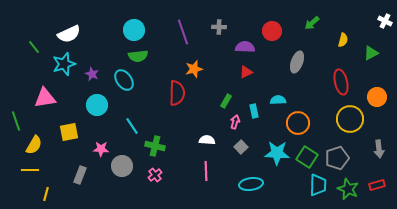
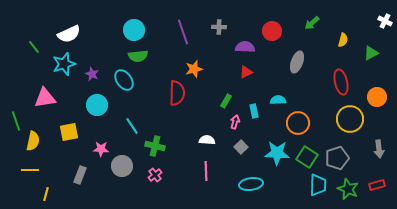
yellow semicircle at (34, 145): moved 1 px left, 4 px up; rotated 18 degrees counterclockwise
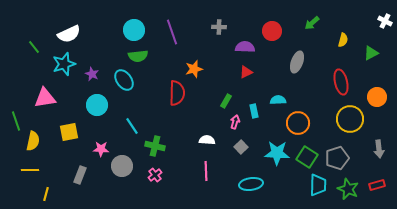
purple line at (183, 32): moved 11 px left
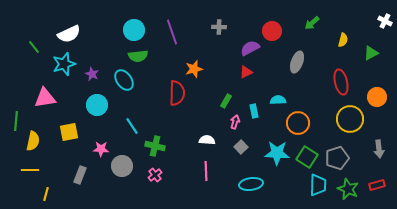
purple semicircle at (245, 47): moved 5 px right, 1 px down; rotated 30 degrees counterclockwise
green line at (16, 121): rotated 24 degrees clockwise
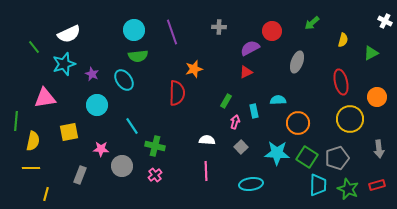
yellow line at (30, 170): moved 1 px right, 2 px up
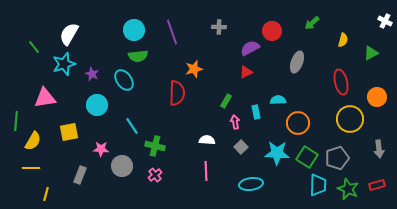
white semicircle at (69, 34): rotated 145 degrees clockwise
cyan rectangle at (254, 111): moved 2 px right, 1 px down
pink arrow at (235, 122): rotated 24 degrees counterclockwise
yellow semicircle at (33, 141): rotated 18 degrees clockwise
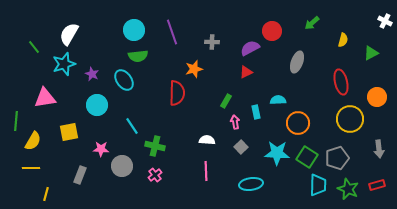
gray cross at (219, 27): moved 7 px left, 15 px down
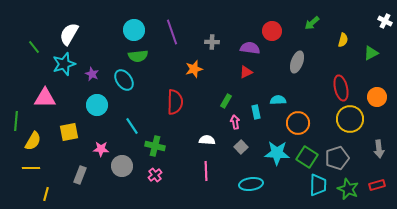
purple semicircle at (250, 48): rotated 36 degrees clockwise
red ellipse at (341, 82): moved 6 px down
red semicircle at (177, 93): moved 2 px left, 9 px down
pink triangle at (45, 98): rotated 10 degrees clockwise
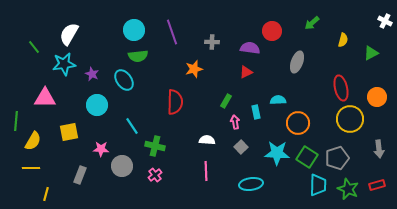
cyan star at (64, 64): rotated 10 degrees clockwise
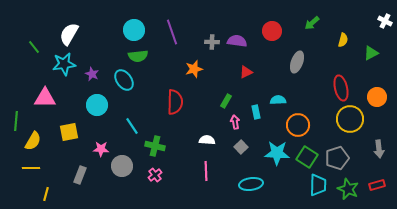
purple semicircle at (250, 48): moved 13 px left, 7 px up
orange circle at (298, 123): moved 2 px down
